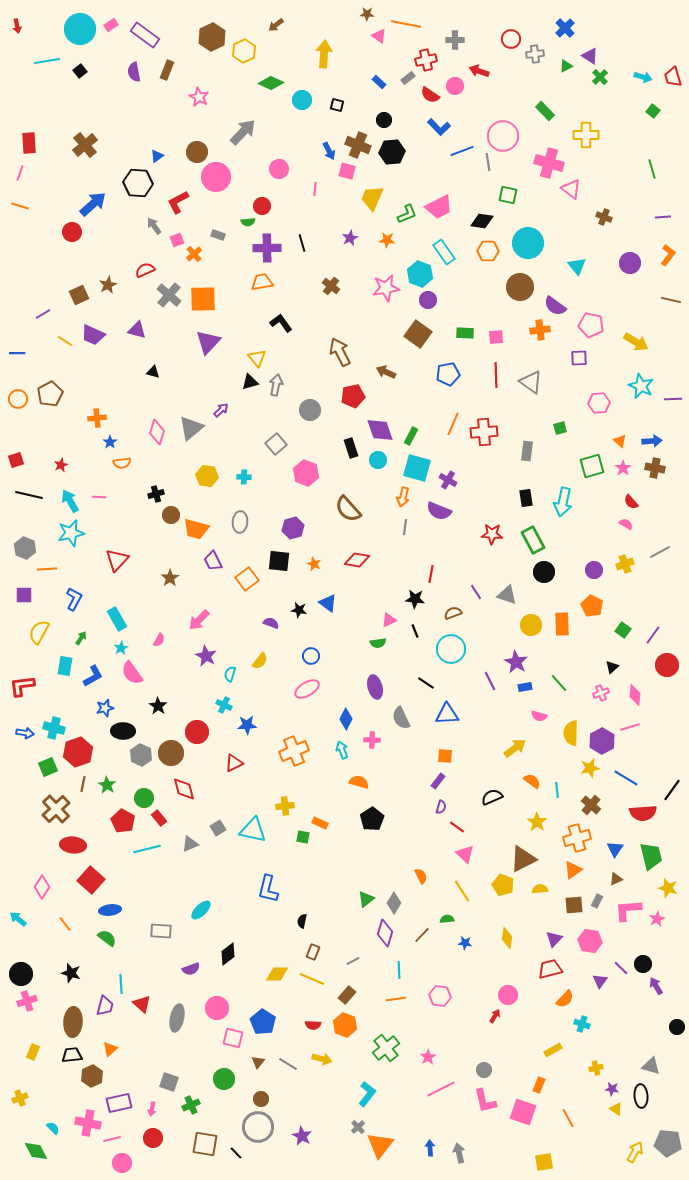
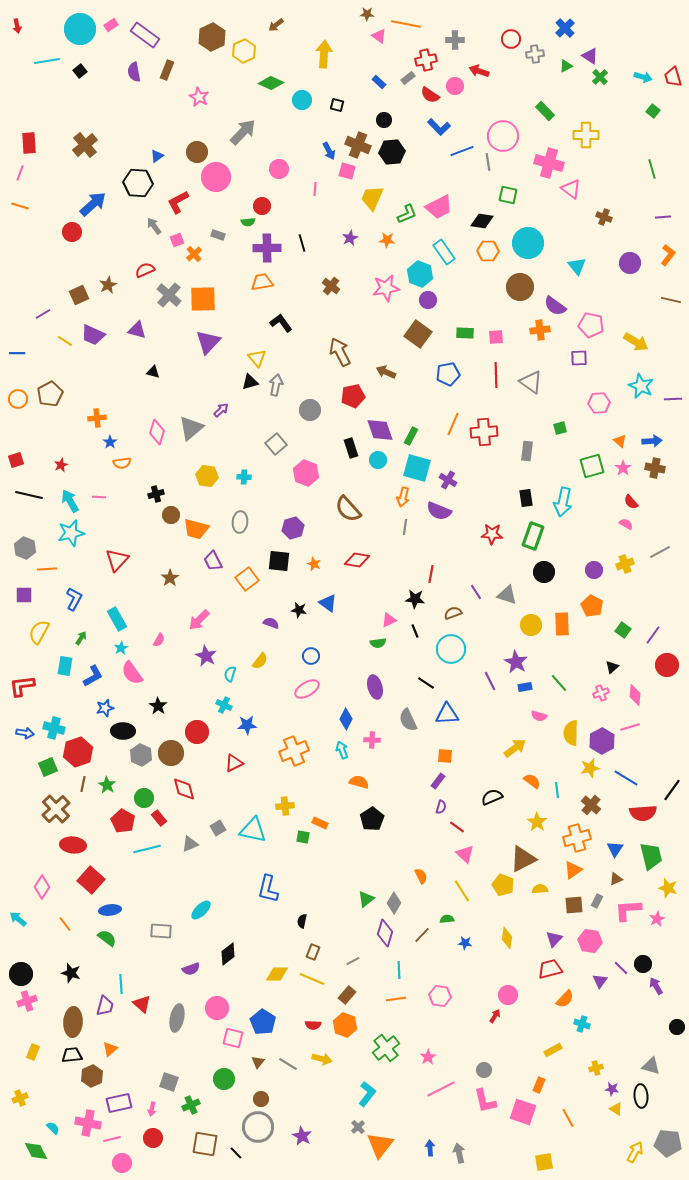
green rectangle at (533, 540): moved 4 px up; rotated 48 degrees clockwise
gray semicircle at (401, 718): moved 7 px right, 2 px down
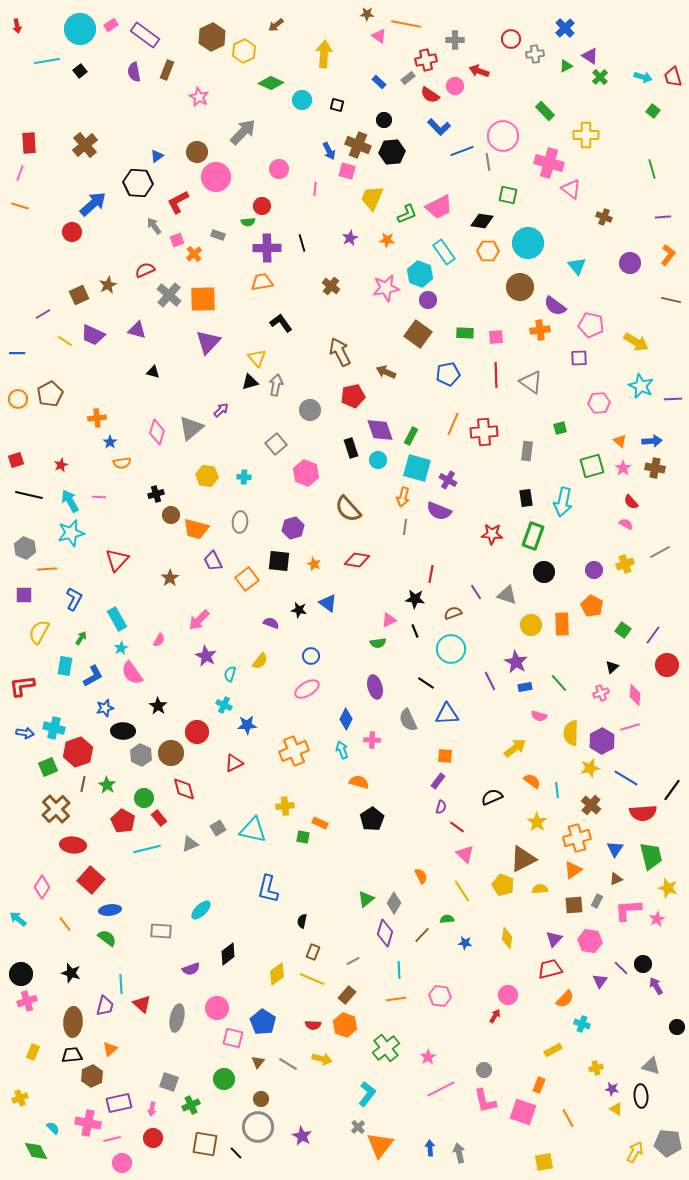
yellow diamond at (277, 974): rotated 35 degrees counterclockwise
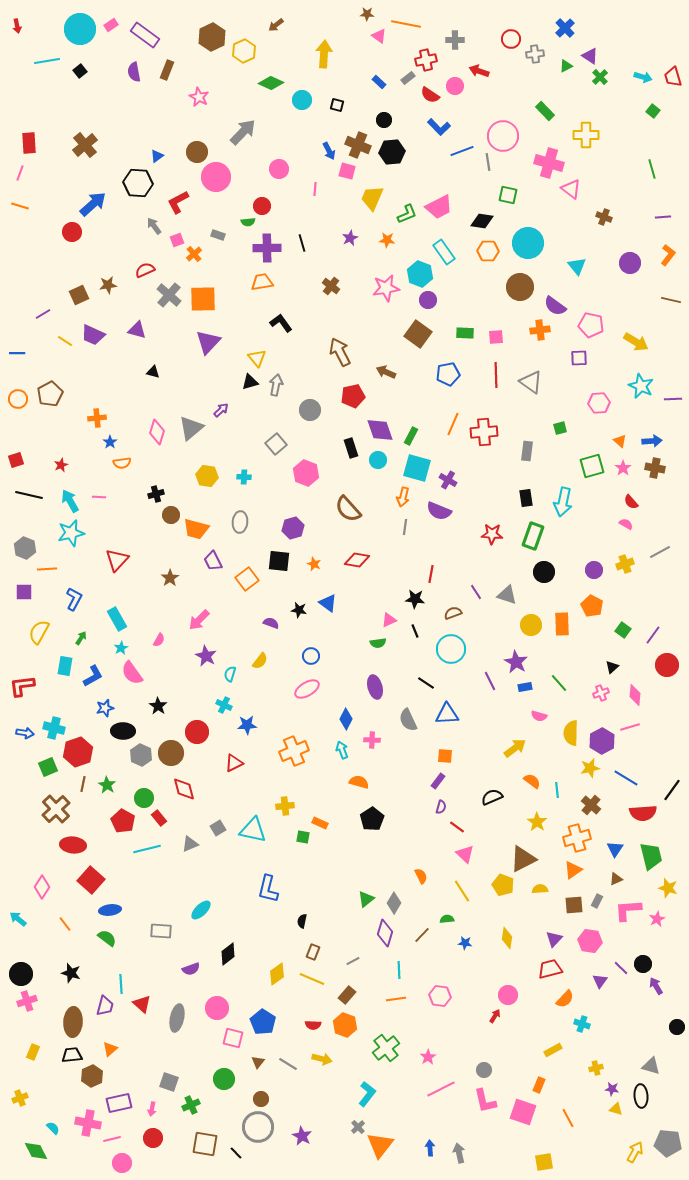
brown star at (108, 285): rotated 18 degrees clockwise
purple square at (24, 595): moved 3 px up
yellow triangle at (616, 1109): rotated 16 degrees counterclockwise
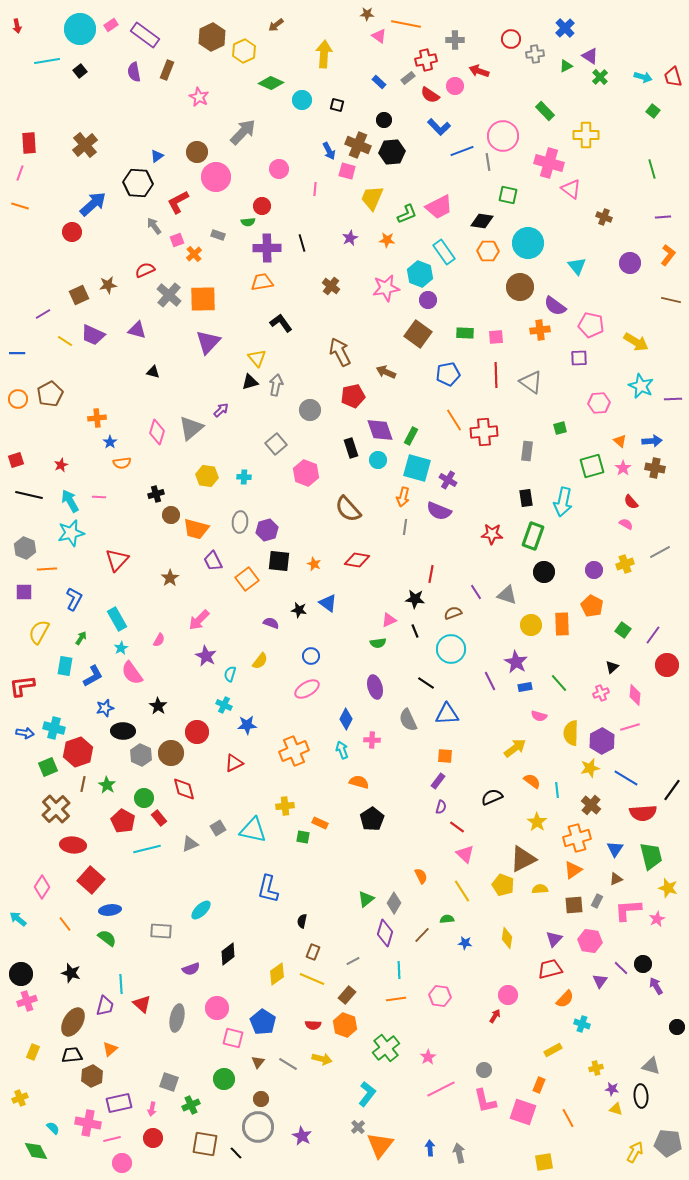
orange line at (453, 424): moved 1 px right, 4 px up; rotated 55 degrees counterclockwise
purple hexagon at (293, 528): moved 26 px left, 2 px down
brown ellipse at (73, 1022): rotated 28 degrees clockwise
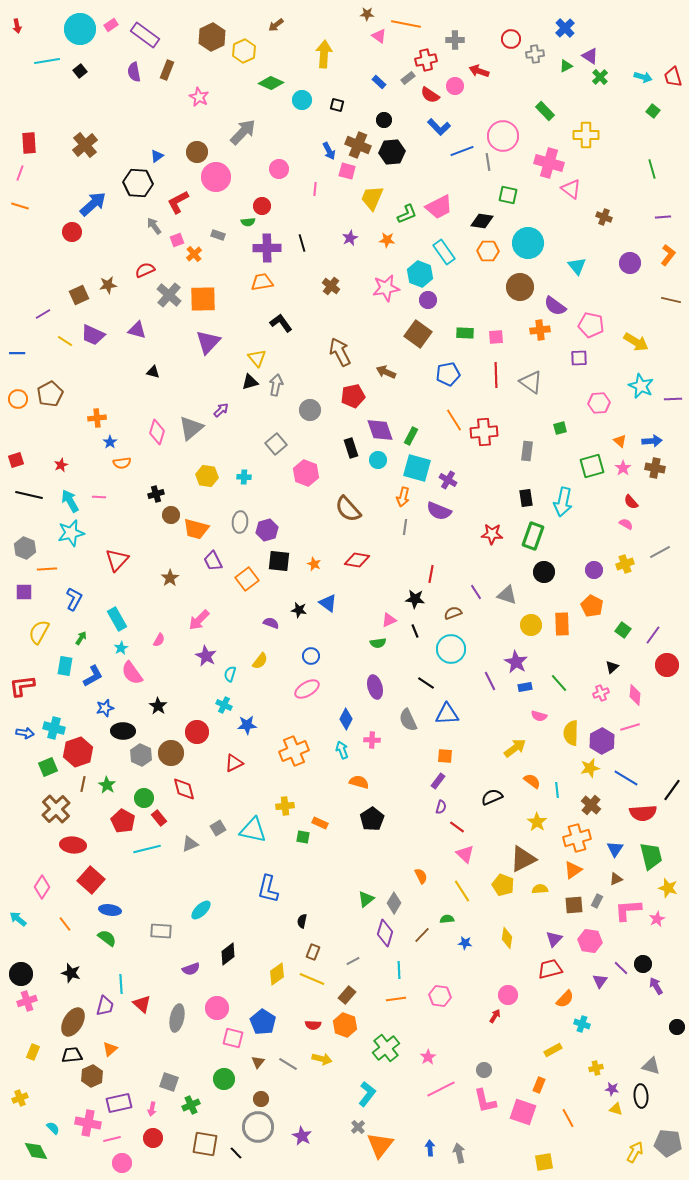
blue ellipse at (110, 910): rotated 15 degrees clockwise
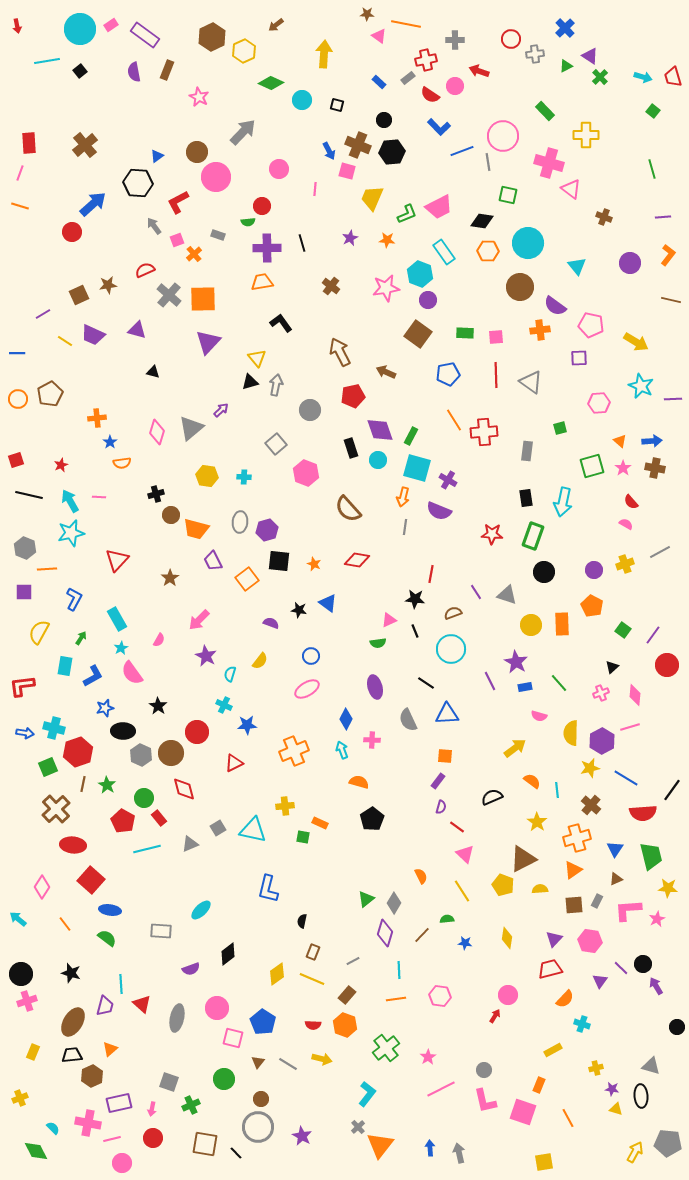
yellow star at (668, 888): rotated 12 degrees counterclockwise
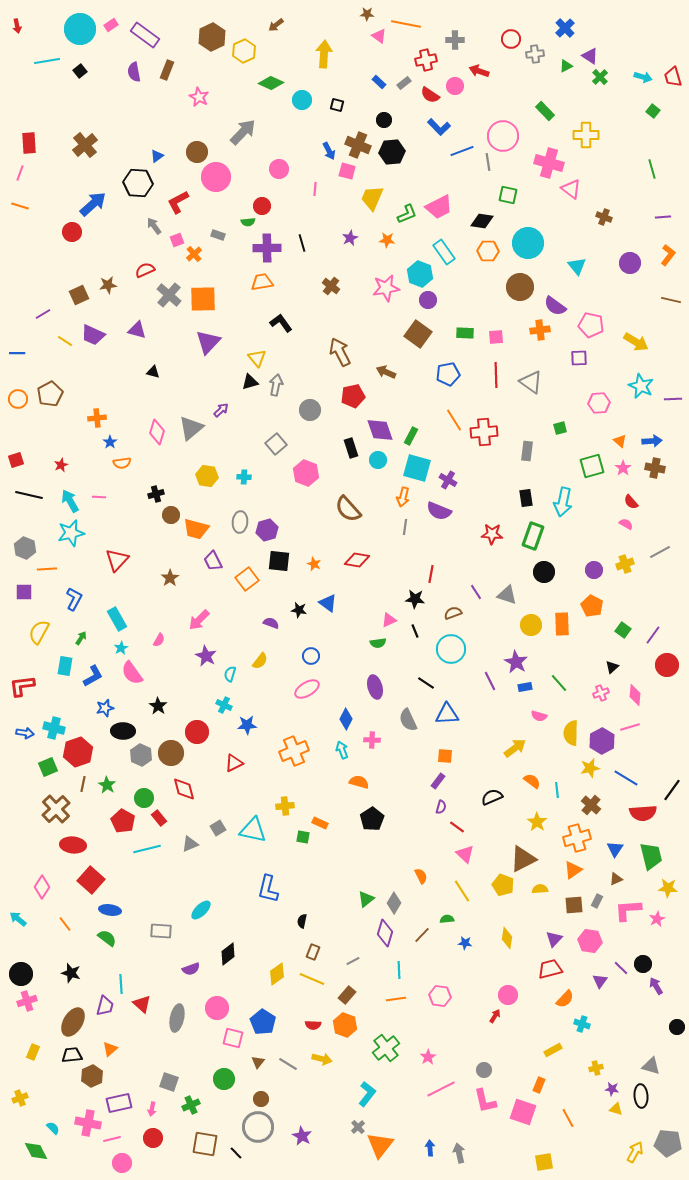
gray rectangle at (408, 78): moved 4 px left, 5 px down
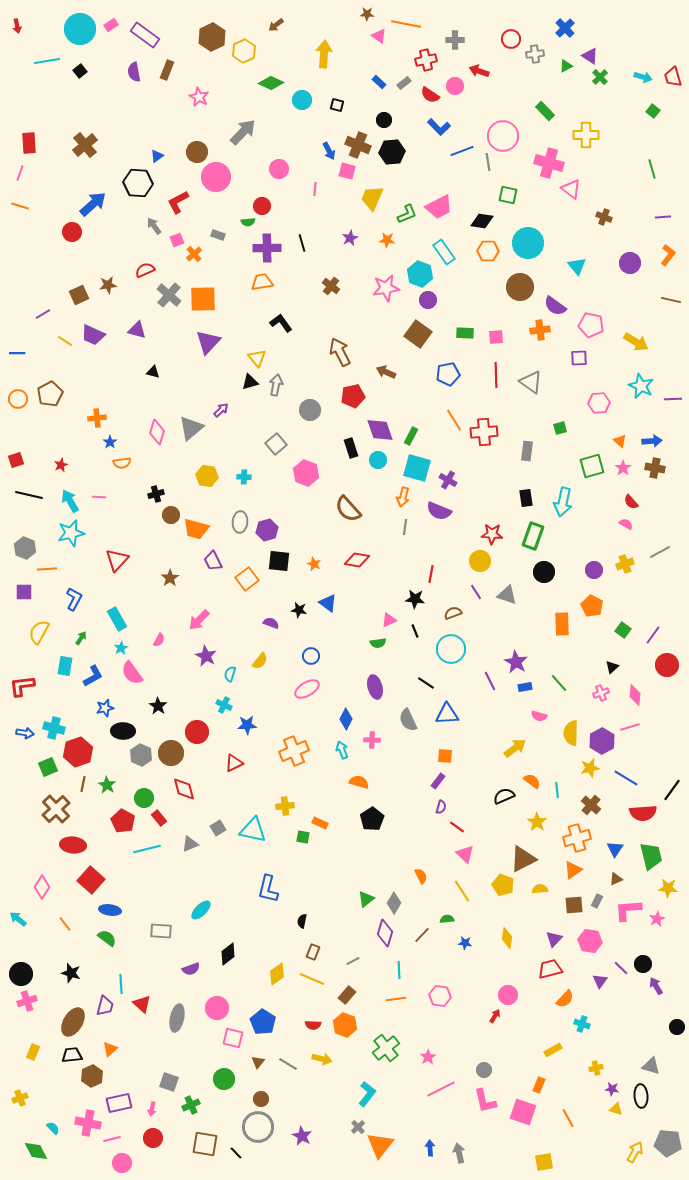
yellow circle at (531, 625): moved 51 px left, 64 px up
black semicircle at (492, 797): moved 12 px right, 1 px up
